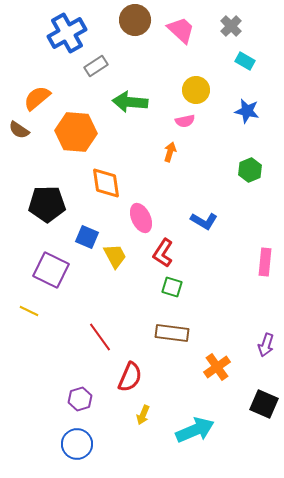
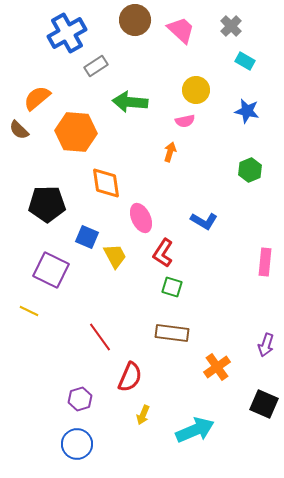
brown semicircle: rotated 10 degrees clockwise
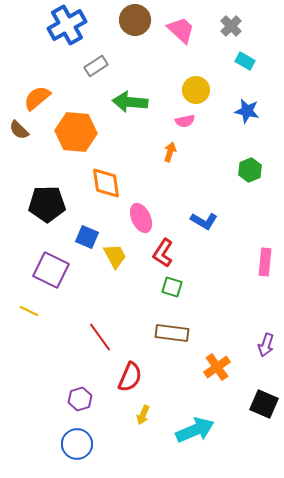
blue cross: moved 8 px up
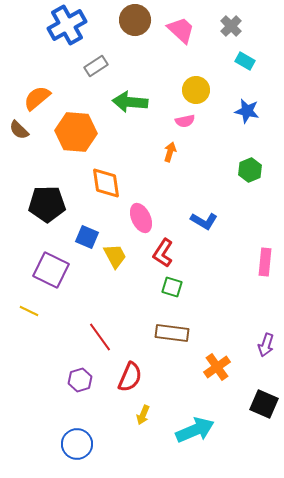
purple hexagon: moved 19 px up
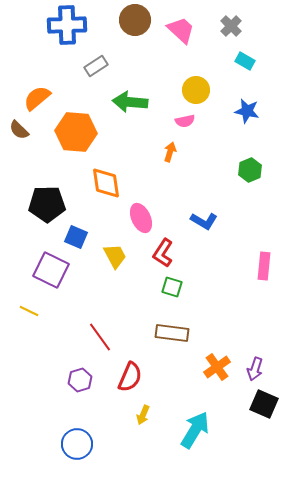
blue cross: rotated 27 degrees clockwise
blue square: moved 11 px left
pink rectangle: moved 1 px left, 4 px down
purple arrow: moved 11 px left, 24 px down
cyan arrow: rotated 36 degrees counterclockwise
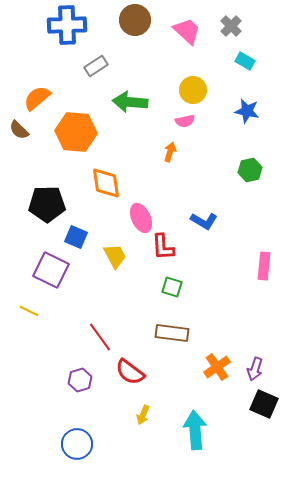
pink trapezoid: moved 6 px right, 1 px down
yellow circle: moved 3 px left
green hexagon: rotated 10 degrees clockwise
red L-shape: moved 6 px up; rotated 36 degrees counterclockwise
red semicircle: moved 5 px up; rotated 104 degrees clockwise
cyan arrow: rotated 36 degrees counterclockwise
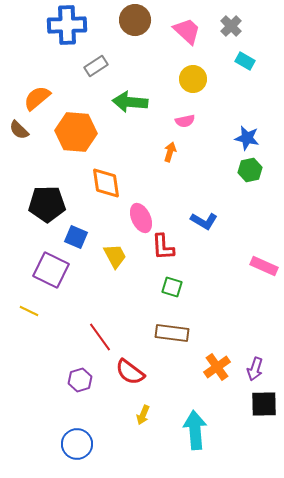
yellow circle: moved 11 px up
blue star: moved 27 px down
pink rectangle: rotated 72 degrees counterclockwise
black square: rotated 24 degrees counterclockwise
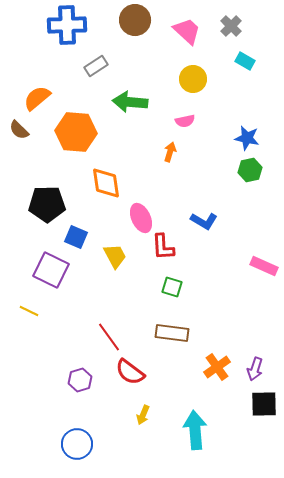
red line: moved 9 px right
